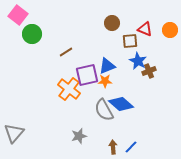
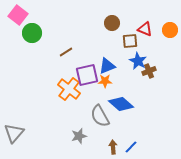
green circle: moved 1 px up
gray semicircle: moved 4 px left, 6 px down
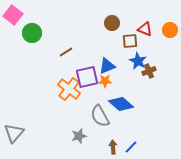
pink square: moved 5 px left
purple square: moved 2 px down
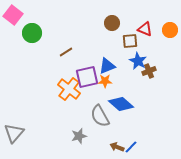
brown arrow: moved 4 px right; rotated 64 degrees counterclockwise
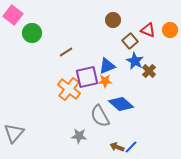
brown circle: moved 1 px right, 3 px up
red triangle: moved 3 px right, 1 px down
brown square: rotated 35 degrees counterclockwise
blue star: moved 3 px left
brown cross: rotated 24 degrees counterclockwise
gray star: rotated 21 degrees clockwise
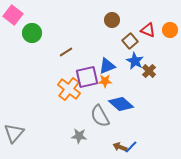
brown circle: moved 1 px left
brown arrow: moved 3 px right
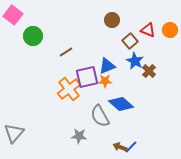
green circle: moved 1 px right, 3 px down
orange cross: rotated 15 degrees clockwise
